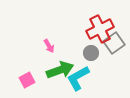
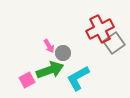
gray circle: moved 28 px left
green arrow: moved 10 px left
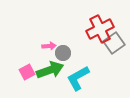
pink arrow: rotated 64 degrees counterclockwise
pink square: moved 8 px up
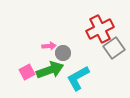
gray square: moved 5 px down
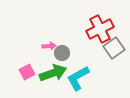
gray circle: moved 1 px left
green arrow: moved 3 px right, 3 px down
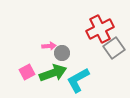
cyan L-shape: moved 2 px down
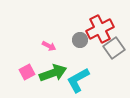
pink arrow: rotated 32 degrees clockwise
gray circle: moved 18 px right, 13 px up
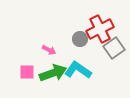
gray circle: moved 1 px up
pink arrow: moved 4 px down
pink square: rotated 28 degrees clockwise
cyan L-shape: moved 10 px up; rotated 64 degrees clockwise
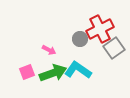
pink square: rotated 21 degrees counterclockwise
